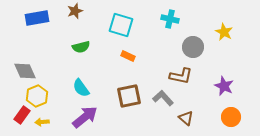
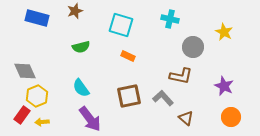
blue rectangle: rotated 25 degrees clockwise
purple arrow: moved 5 px right, 2 px down; rotated 92 degrees clockwise
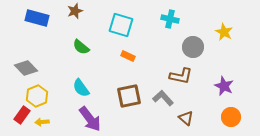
green semicircle: rotated 54 degrees clockwise
gray diamond: moved 1 px right, 3 px up; rotated 20 degrees counterclockwise
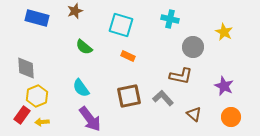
green semicircle: moved 3 px right
gray diamond: rotated 40 degrees clockwise
brown triangle: moved 8 px right, 4 px up
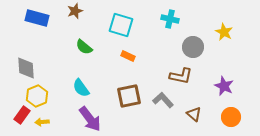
gray L-shape: moved 2 px down
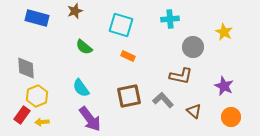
cyan cross: rotated 18 degrees counterclockwise
brown triangle: moved 3 px up
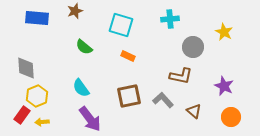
blue rectangle: rotated 10 degrees counterclockwise
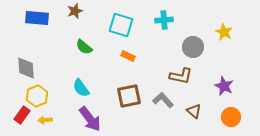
cyan cross: moved 6 px left, 1 px down
yellow arrow: moved 3 px right, 2 px up
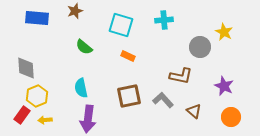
gray circle: moved 7 px right
cyan semicircle: rotated 24 degrees clockwise
purple arrow: moved 2 px left; rotated 44 degrees clockwise
